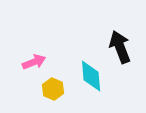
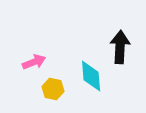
black arrow: rotated 24 degrees clockwise
yellow hexagon: rotated 10 degrees counterclockwise
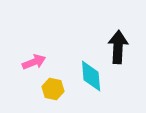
black arrow: moved 2 px left
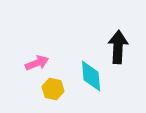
pink arrow: moved 3 px right, 1 px down
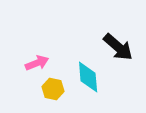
black arrow: rotated 128 degrees clockwise
cyan diamond: moved 3 px left, 1 px down
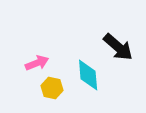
cyan diamond: moved 2 px up
yellow hexagon: moved 1 px left, 1 px up
